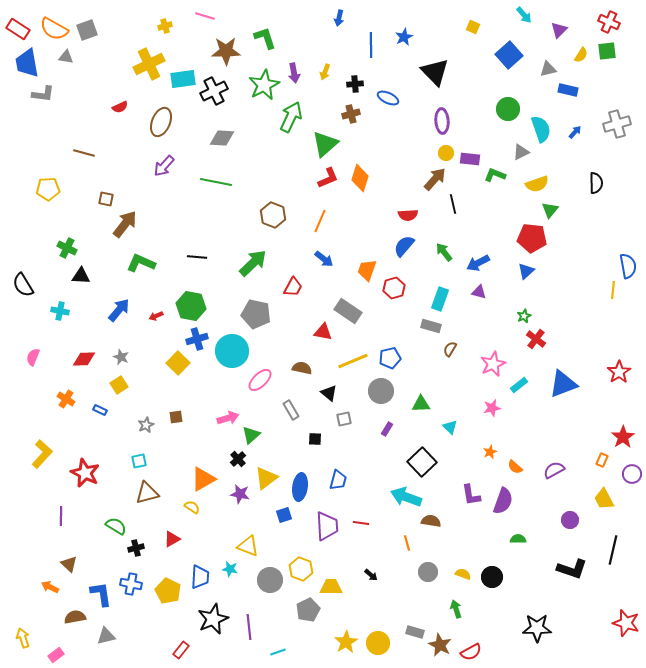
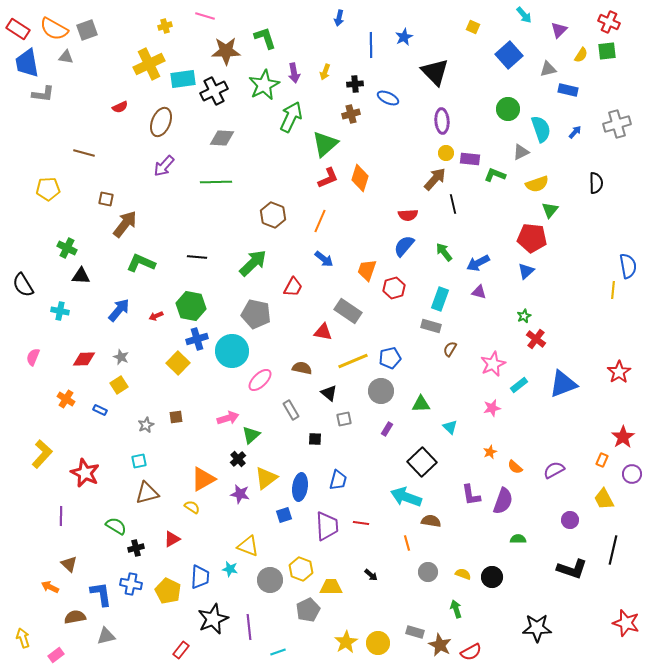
green line at (216, 182): rotated 12 degrees counterclockwise
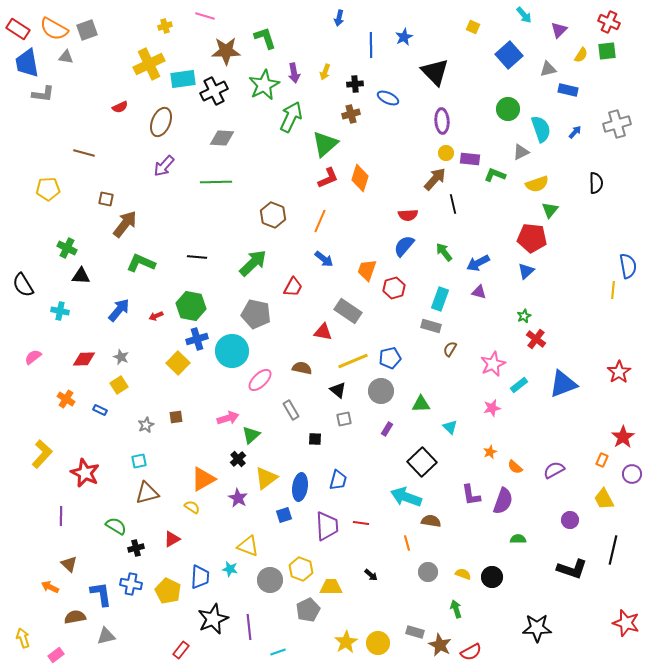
pink semicircle at (33, 357): rotated 30 degrees clockwise
black triangle at (329, 393): moved 9 px right, 3 px up
purple star at (240, 494): moved 2 px left, 4 px down; rotated 18 degrees clockwise
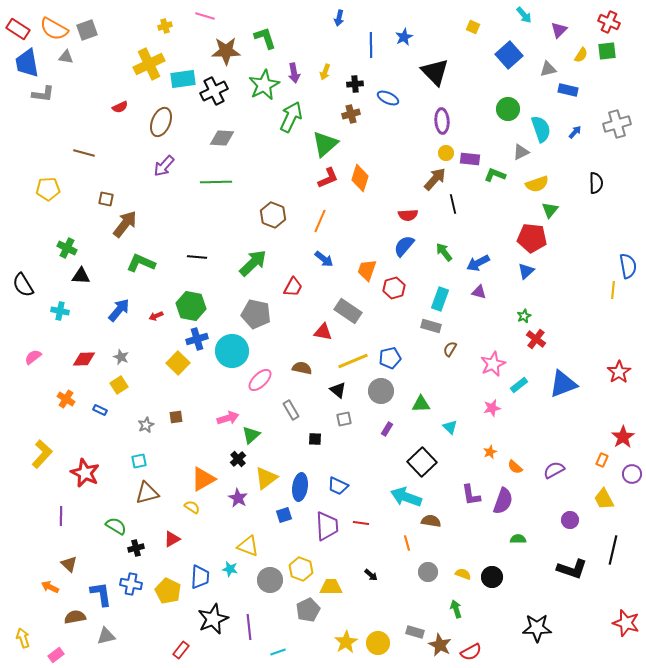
blue trapezoid at (338, 480): moved 6 px down; rotated 100 degrees clockwise
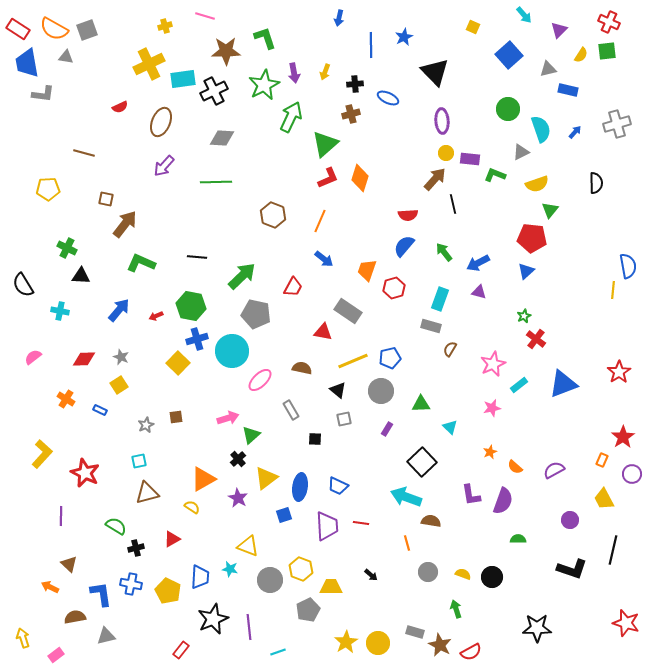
green arrow at (253, 263): moved 11 px left, 13 px down
